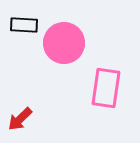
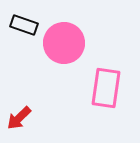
black rectangle: rotated 16 degrees clockwise
red arrow: moved 1 px left, 1 px up
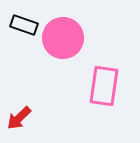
pink circle: moved 1 px left, 5 px up
pink rectangle: moved 2 px left, 2 px up
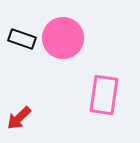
black rectangle: moved 2 px left, 14 px down
pink rectangle: moved 9 px down
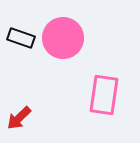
black rectangle: moved 1 px left, 1 px up
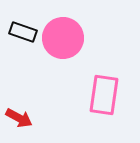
black rectangle: moved 2 px right, 6 px up
red arrow: rotated 108 degrees counterclockwise
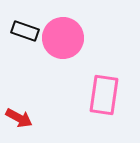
black rectangle: moved 2 px right, 1 px up
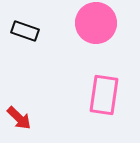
pink circle: moved 33 px right, 15 px up
red arrow: rotated 16 degrees clockwise
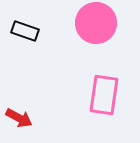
red arrow: rotated 16 degrees counterclockwise
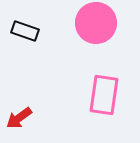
red arrow: rotated 116 degrees clockwise
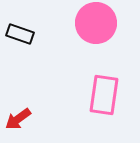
black rectangle: moved 5 px left, 3 px down
red arrow: moved 1 px left, 1 px down
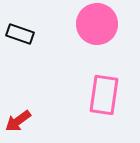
pink circle: moved 1 px right, 1 px down
red arrow: moved 2 px down
